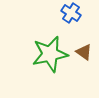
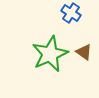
green star: rotated 12 degrees counterclockwise
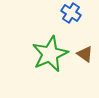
brown triangle: moved 1 px right, 2 px down
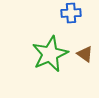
blue cross: rotated 36 degrees counterclockwise
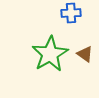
green star: rotated 6 degrees counterclockwise
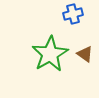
blue cross: moved 2 px right, 1 px down; rotated 12 degrees counterclockwise
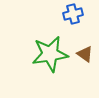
green star: rotated 21 degrees clockwise
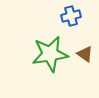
blue cross: moved 2 px left, 2 px down
